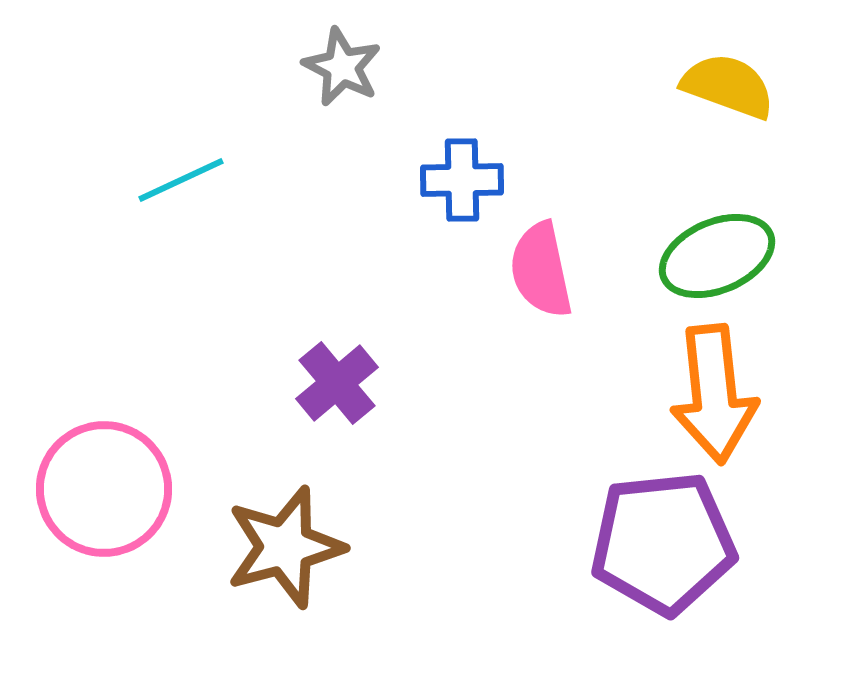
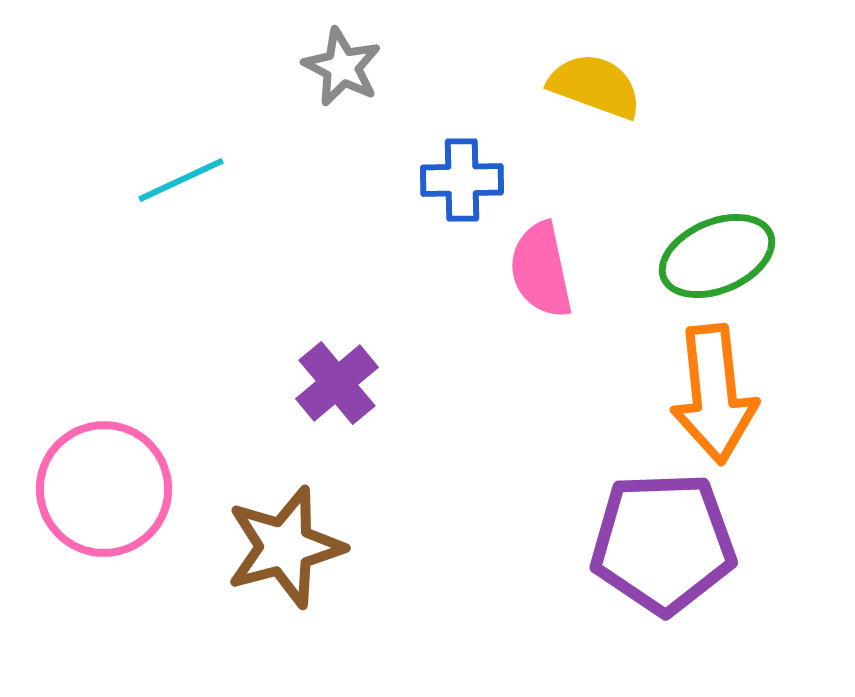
yellow semicircle: moved 133 px left
purple pentagon: rotated 4 degrees clockwise
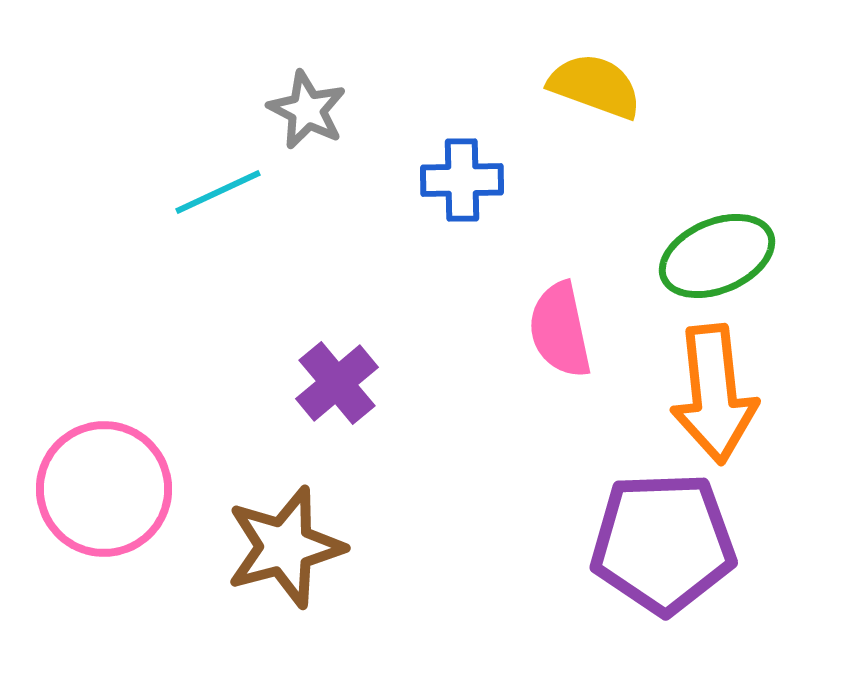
gray star: moved 35 px left, 43 px down
cyan line: moved 37 px right, 12 px down
pink semicircle: moved 19 px right, 60 px down
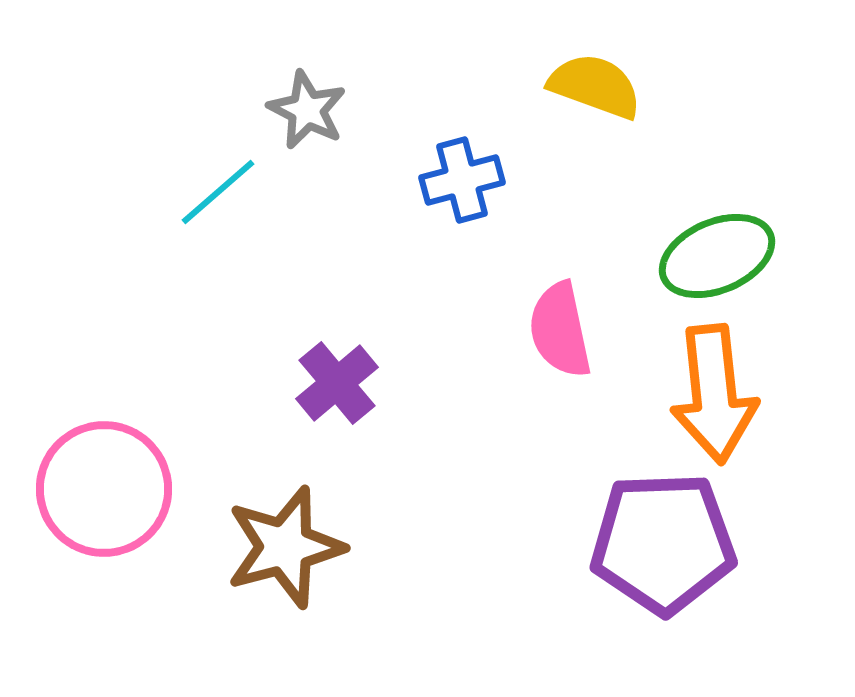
blue cross: rotated 14 degrees counterclockwise
cyan line: rotated 16 degrees counterclockwise
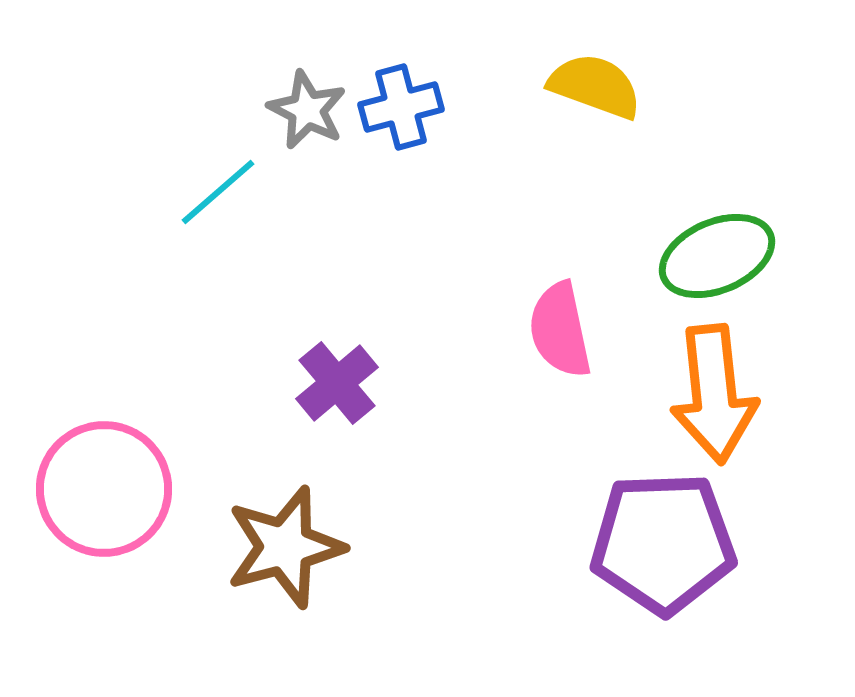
blue cross: moved 61 px left, 73 px up
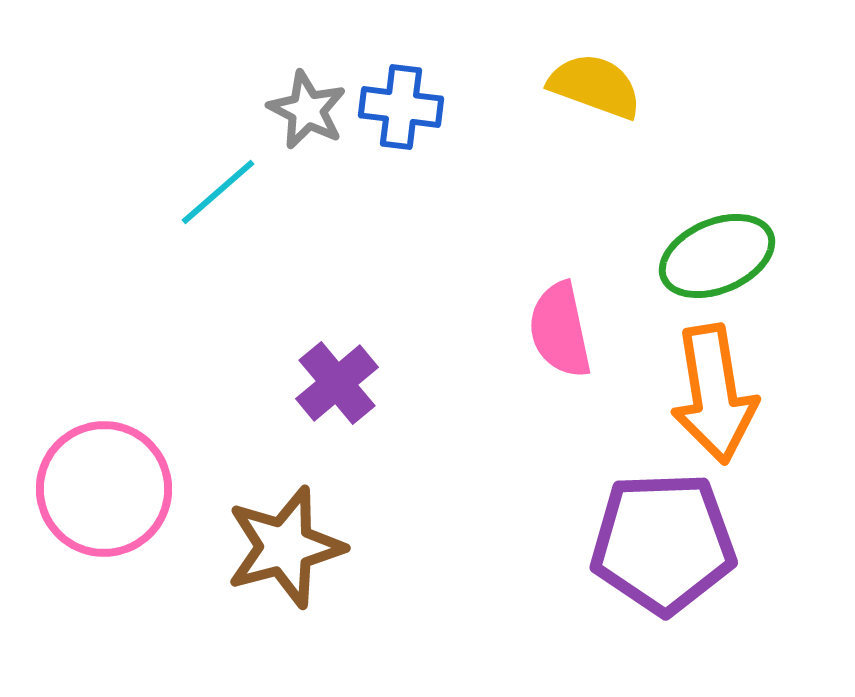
blue cross: rotated 22 degrees clockwise
orange arrow: rotated 3 degrees counterclockwise
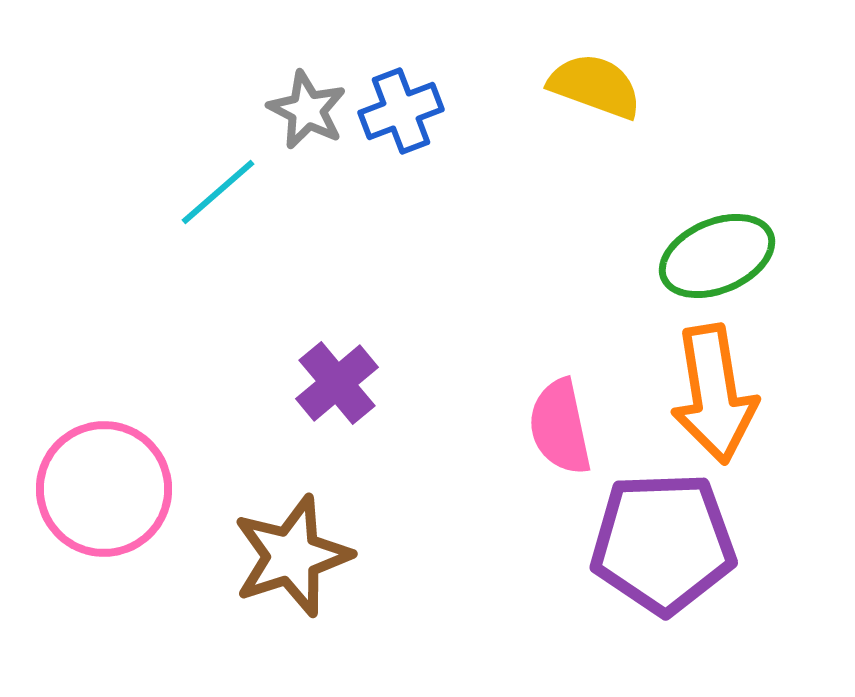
blue cross: moved 4 px down; rotated 28 degrees counterclockwise
pink semicircle: moved 97 px down
brown star: moved 7 px right, 9 px down; rotated 3 degrees counterclockwise
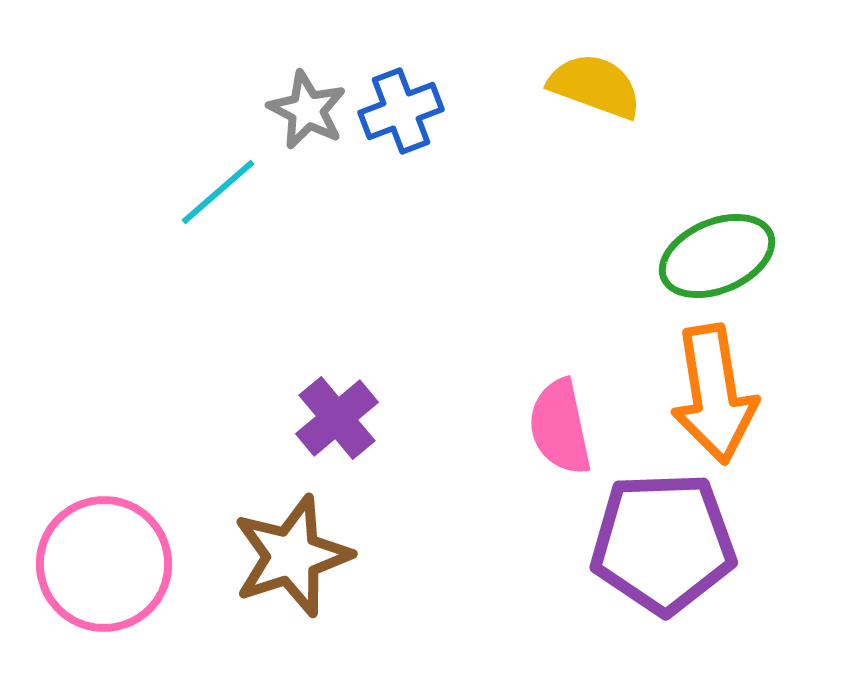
purple cross: moved 35 px down
pink circle: moved 75 px down
